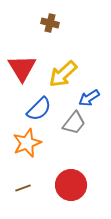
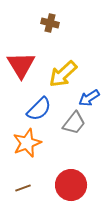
red triangle: moved 1 px left, 3 px up
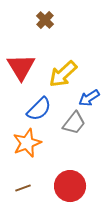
brown cross: moved 5 px left, 3 px up; rotated 30 degrees clockwise
red triangle: moved 2 px down
red circle: moved 1 px left, 1 px down
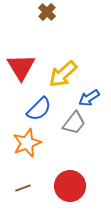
brown cross: moved 2 px right, 8 px up
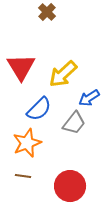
brown line: moved 12 px up; rotated 28 degrees clockwise
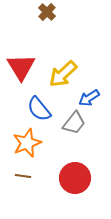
blue semicircle: rotated 96 degrees clockwise
red circle: moved 5 px right, 8 px up
